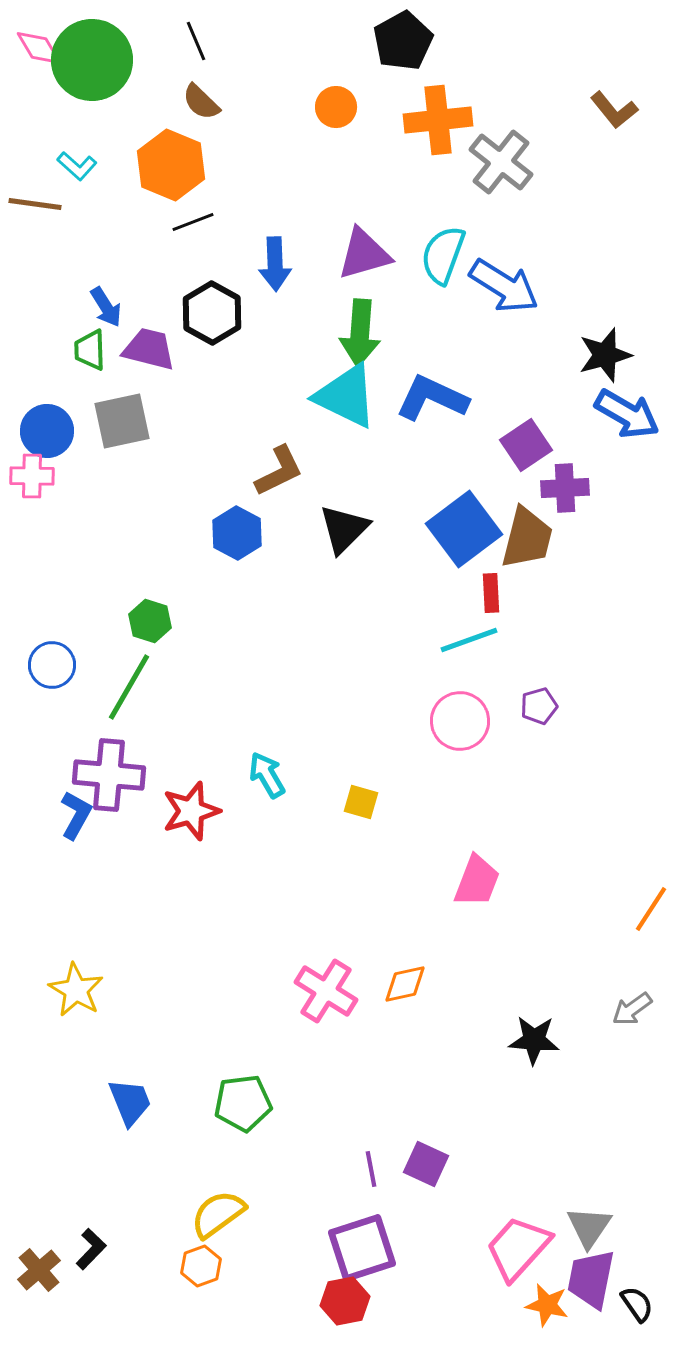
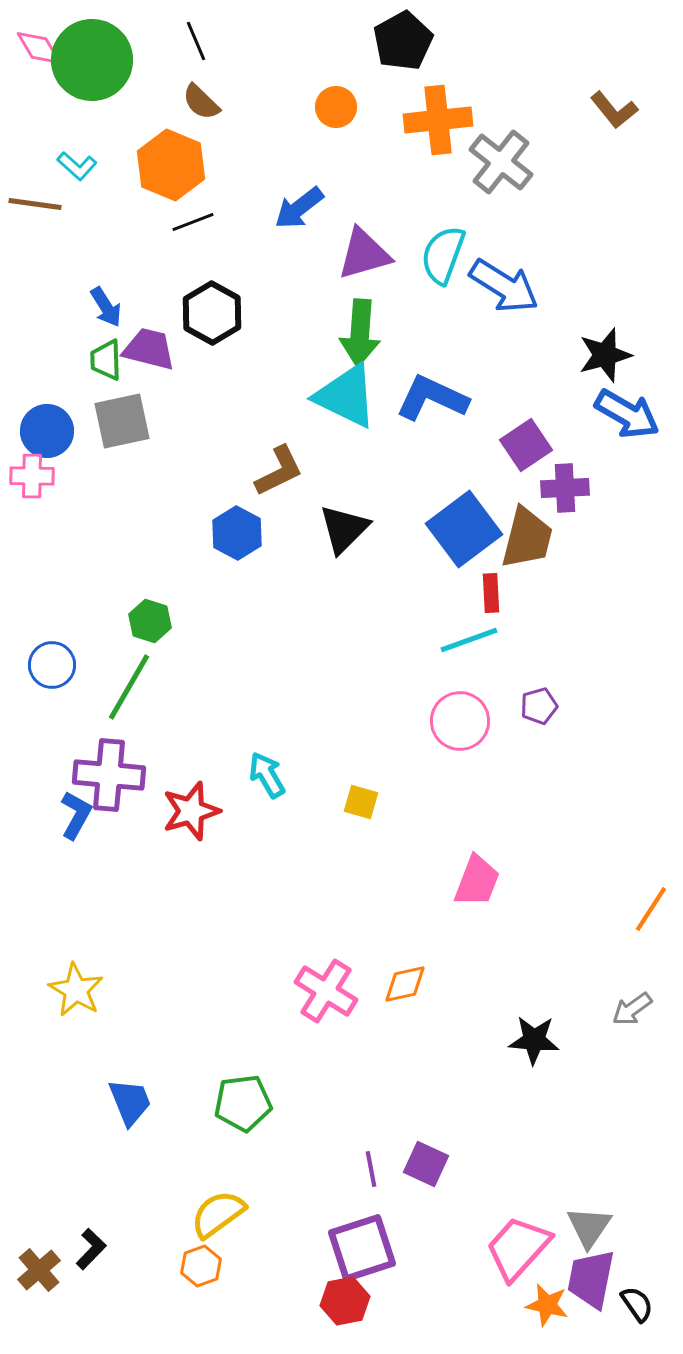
blue arrow at (275, 264): moved 24 px right, 56 px up; rotated 54 degrees clockwise
green trapezoid at (90, 350): moved 16 px right, 10 px down
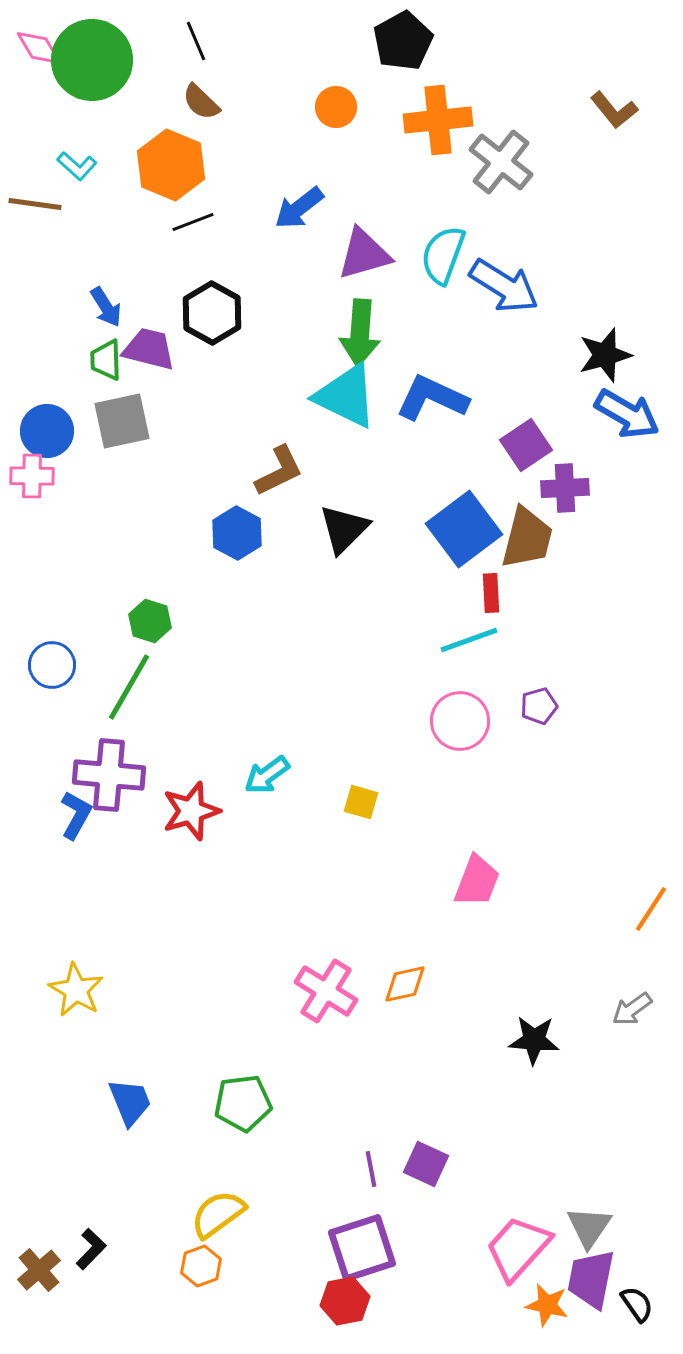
cyan arrow at (267, 775): rotated 96 degrees counterclockwise
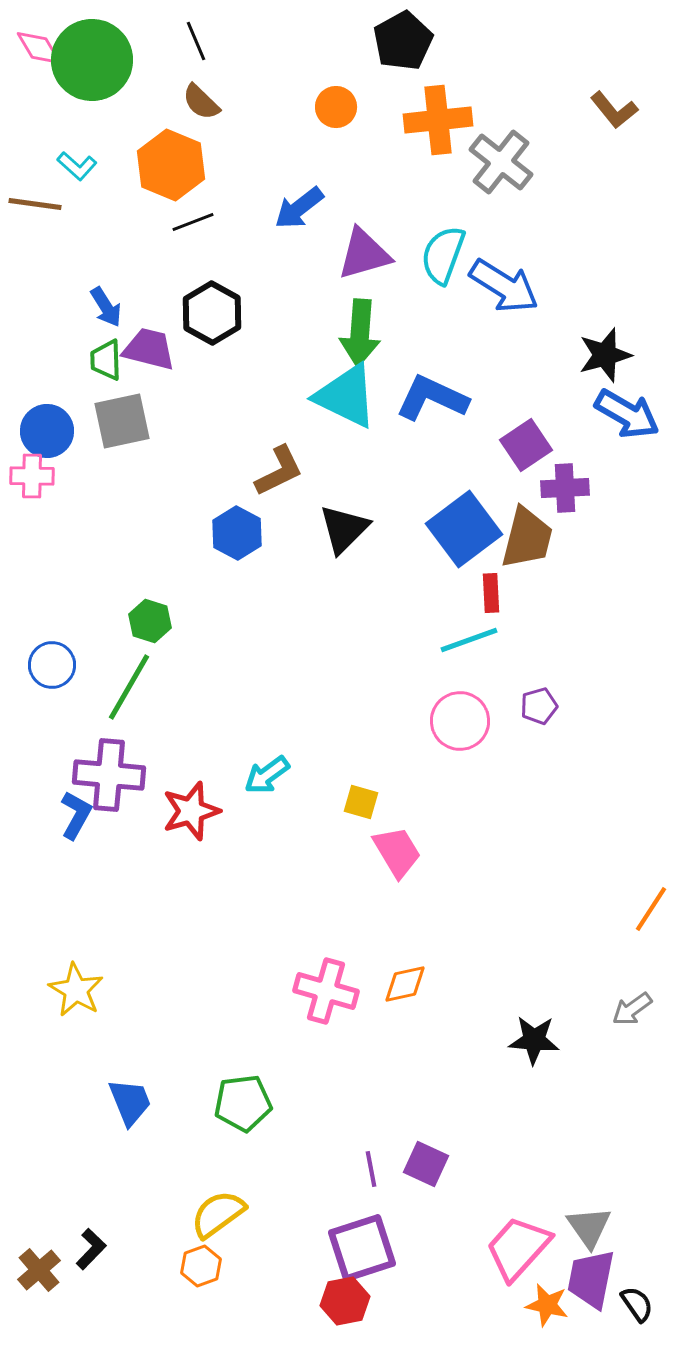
pink trapezoid at (477, 881): moved 80 px left, 29 px up; rotated 52 degrees counterclockwise
pink cross at (326, 991): rotated 16 degrees counterclockwise
gray triangle at (589, 1227): rotated 9 degrees counterclockwise
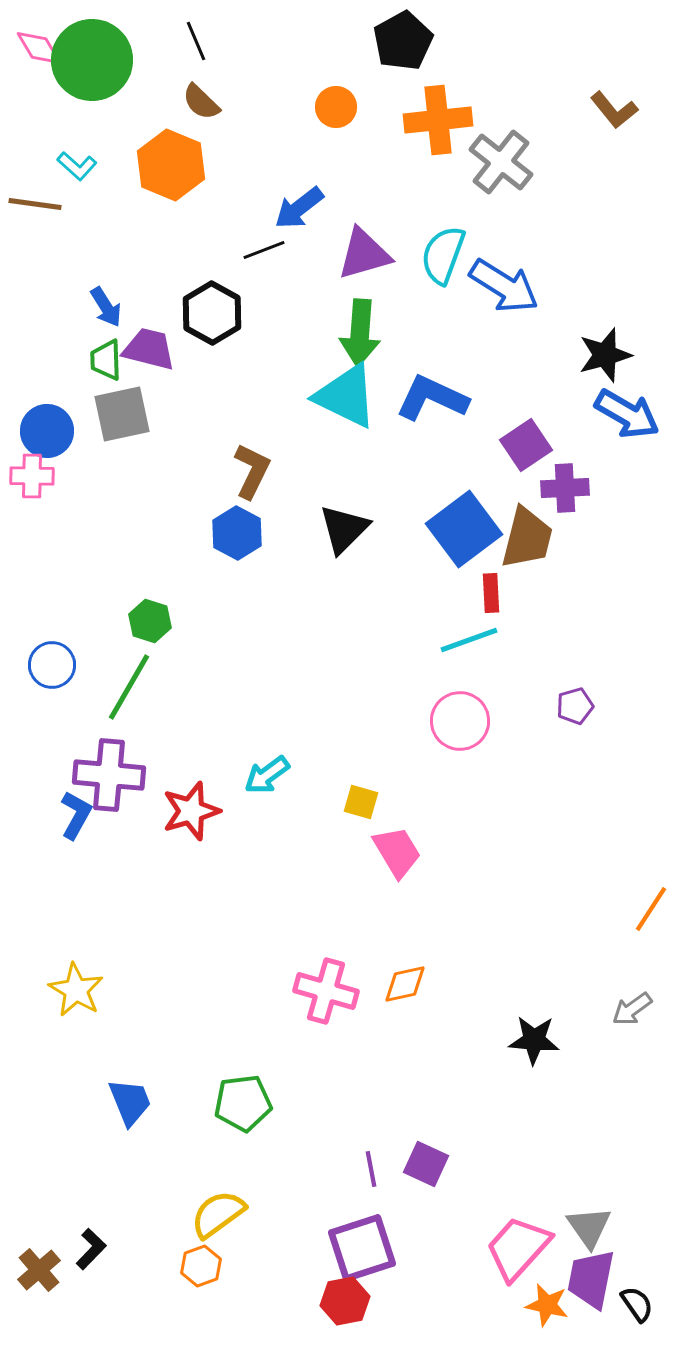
black line at (193, 222): moved 71 px right, 28 px down
gray square at (122, 421): moved 7 px up
brown L-shape at (279, 471): moved 27 px left; rotated 38 degrees counterclockwise
purple pentagon at (539, 706): moved 36 px right
